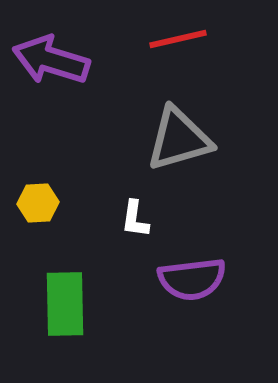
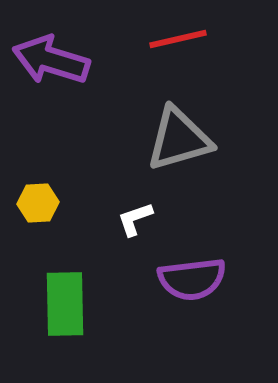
white L-shape: rotated 63 degrees clockwise
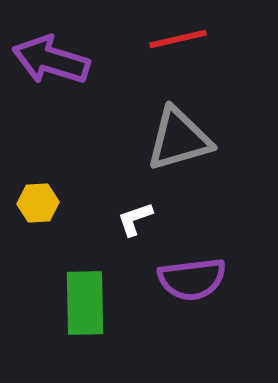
green rectangle: moved 20 px right, 1 px up
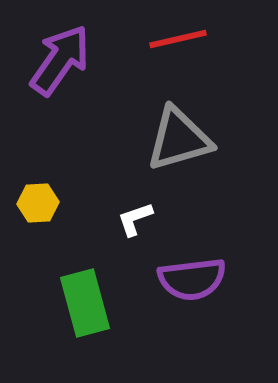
purple arrow: moved 9 px right; rotated 108 degrees clockwise
green rectangle: rotated 14 degrees counterclockwise
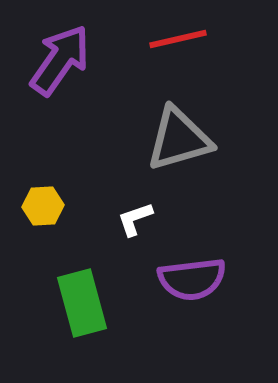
yellow hexagon: moved 5 px right, 3 px down
green rectangle: moved 3 px left
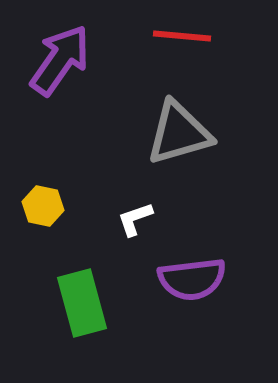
red line: moved 4 px right, 3 px up; rotated 18 degrees clockwise
gray triangle: moved 6 px up
yellow hexagon: rotated 15 degrees clockwise
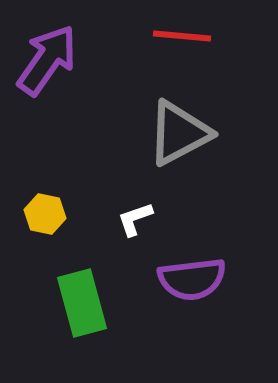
purple arrow: moved 13 px left
gray triangle: rotated 12 degrees counterclockwise
yellow hexagon: moved 2 px right, 8 px down
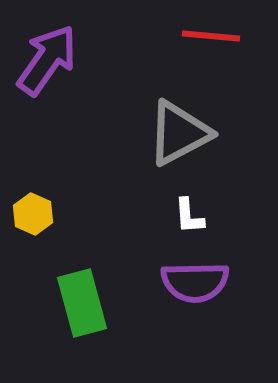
red line: moved 29 px right
yellow hexagon: moved 12 px left; rotated 12 degrees clockwise
white L-shape: moved 54 px right, 3 px up; rotated 75 degrees counterclockwise
purple semicircle: moved 3 px right, 3 px down; rotated 6 degrees clockwise
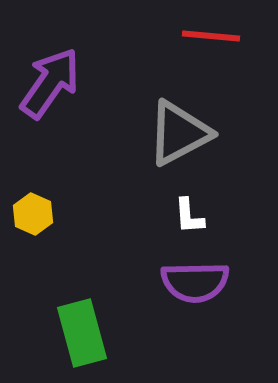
purple arrow: moved 3 px right, 23 px down
green rectangle: moved 30 px down
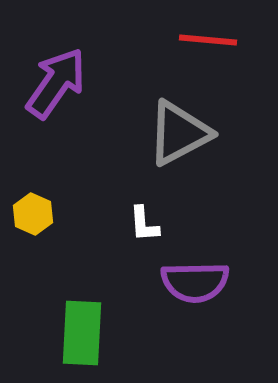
red line: moved 3 px left, 4 px down
purple arrow: moved 6 px right
white L-shape: moved 45 px left, 8 px down
green rectangle: rotated 18 degrees clockwise
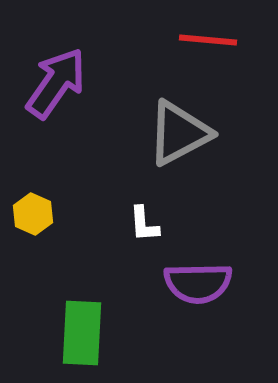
purple semicircle: moved 3 px right, 1 px down
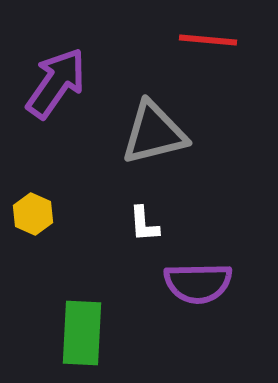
gray triangle: moved 25 px left; rotated 14 degrees clockwise
